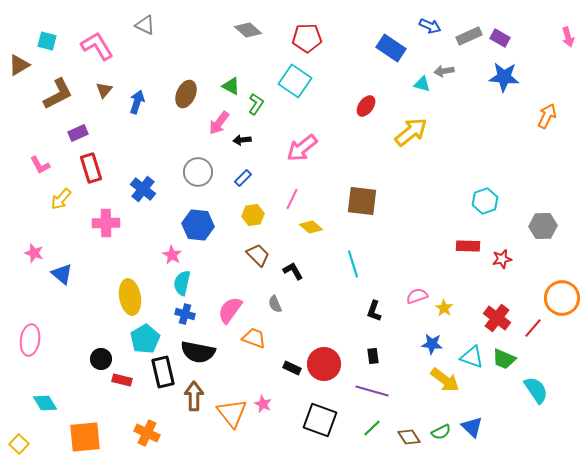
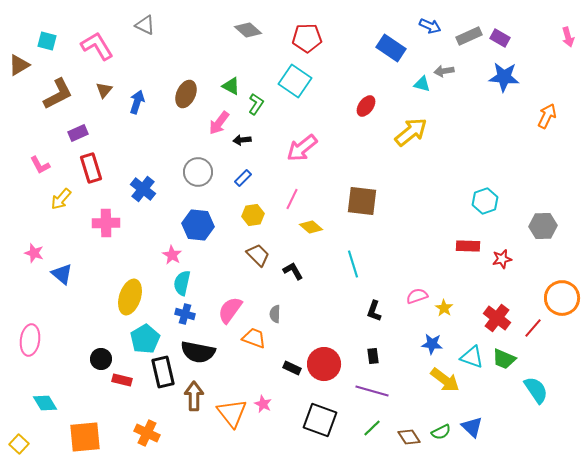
yellow ellipse at (130, 297): rotated 28 degrees clockwise
gray semicircle at (275, 304): moved 10 px down; rotated 24 degrees clockwise
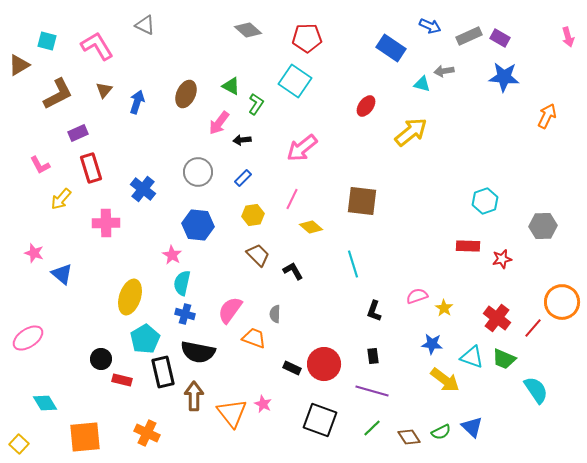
orange circle at (562, 298): moved 4 px down
pink ellipse at (30, 340): moved 2 px left, 2 px up; rotated 48 degrees clockwise
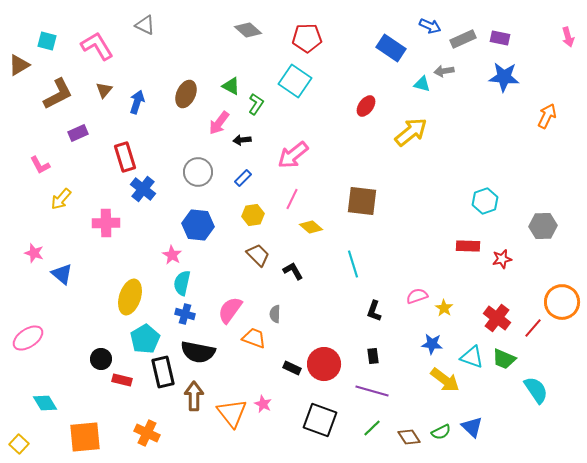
gray rectangle at (469, 36): moved 6 px left, 3 px down
purple rectangle at (500, 38): rotated 18 degrees counterclockwise
pink arrow at (302, 148): moved 9 px left, 7 px down
red rectangle at (91, 168): moved 34 px right, 11 px up
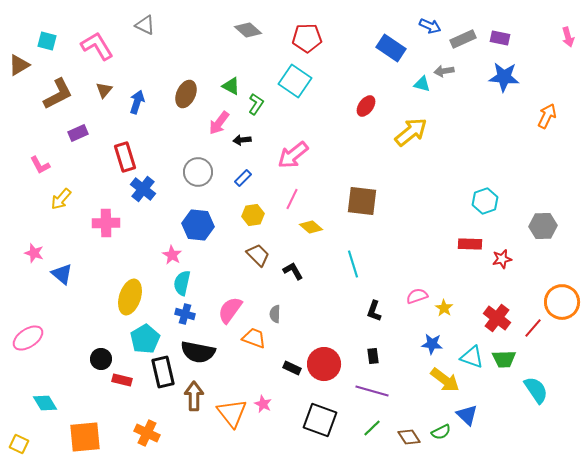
red rectangle at (468, 246): moved 2 px right, 2 px up
green trapezoid at (504, 359): rotated 25 degrees counterclockwise
blue triangle at (472, 427): moved 5 px left, 12 px up
yellow square at (19, 444): rotated 18 degrees counterclockwise
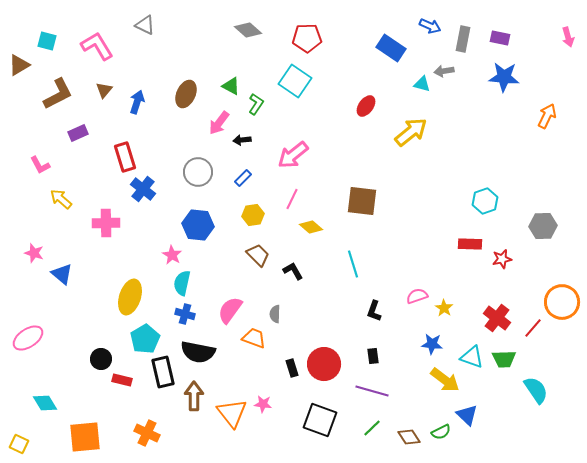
gray rectangle at (463, 39): rotated 55 degrees counterclockwise
yellow arrow at (61, 199): rotated 90 degrees clockwise
black rectangle at (292, 368): rotated 48 degrees clockwise
pink star at (263, 404): rotated 18 degrees counterclockwise
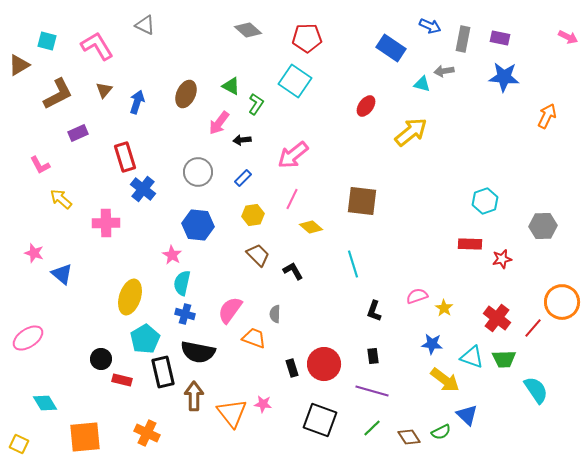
pink arrow at (568, 37): rotated 48 degrees counterclockwise
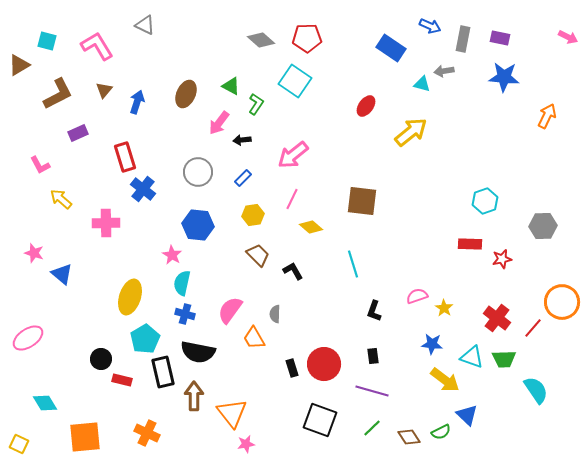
gray diamond at (248, 30): moved 13 px right, 10 px down
orange trapezoid at (254, 338): rotated 140 degrees counterclockwise
pink star at (263, 404): moved 17 px left, 40 px down; rotated 18 degrees counterclockwise
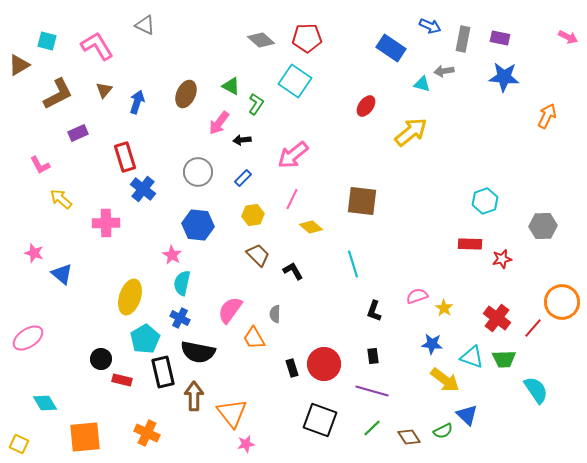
blue cross at (185, 314): moved 5 px left, 4 px down; rotated 12 degrees clockwise
green semicircle at (441, 432): moved 2 px right, 1 px up
